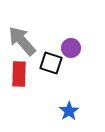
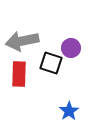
gray arrow: rotated 60 degrees counterclockwise
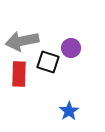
black square: moved 3 px left, 1 px up
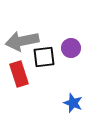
black square: moved 4 px left, 5 px up; rotated 25 degrees counterclockwise
red rectangle: rotated 20 degrees counterclockwise
blue star: moved 4 px right, 8 px up; rotated 18 degrees counterclockwise
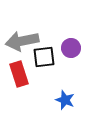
blue star: moved 8 px left, 3 px up
